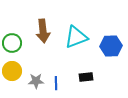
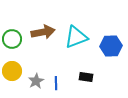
brown arrow: moved 1 px down; rotated 95 degrees counterclockwise
green circle: moved 4 px up
black rectangle: rotated 16 degrees clockwise
gray star: rotated 28 degrees counterclockwise
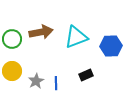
brown arrow: moved 2 px left
black rectangle: moved 2 px up; rotated 32 degrees counterclockwise
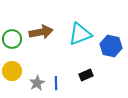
cyan triangle: moved 4 px right, 3 px up
blue hexagon: rotated 15 degrees clockwise
gray star: moved 1 px right, 2 px down
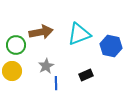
cyan triangle: moved 1 px left
green circle: moved 4 px right, 6 px down
gray star: moved 9 px right, 17 px up
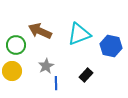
brown arrow: moved 1 px left, 1 px up; rotated 145 degrees counterclockwise
black rectangle: rotated 24 degrees counterclockwise
